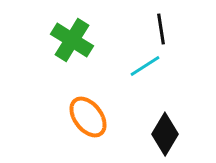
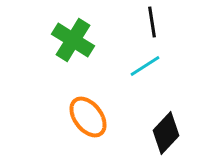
black line: moved 9 px left, 7 px up
green cross: moved 1 px right
black diamond: moved 1 px right, 1 px up; rotated 12 degrees clockwise
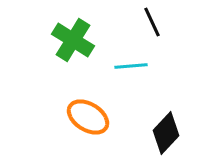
black line: rotated 16 degrees counterclockwise
cyan line: moved 14 px left; rotated 28 degrees clockwise
orange ellipse: rotated 21 degrees counterclockwise
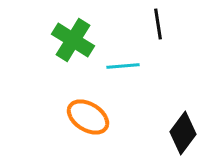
black line: moved 6 px right, 2 px down; rotated 16 degrees clockwise
cyan line: moved 8 px left
black diamond: moved 17 px right; rotated 6 degrees counterclockwise
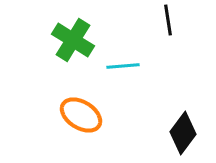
black line: moved 10 px right, 4 px up
orange ellipse: moved 7 px left, 2 px up
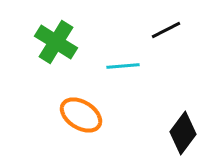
black line: moved 2 px left, 10 px down; rotated 72 degrees clockwise
green cross: moved 17 px left, 2 px down
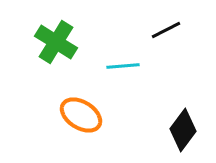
black diamond: moved 3 px up
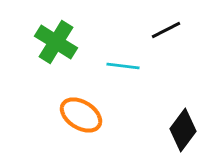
cyan line: rotated 12 degrees clockwise
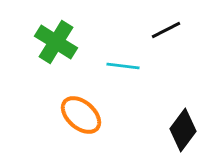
orange ellipse: rotated 9 degrees clockwise
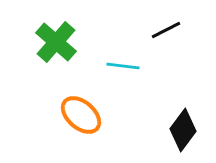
green cross: rotated 9 degrees clockwise
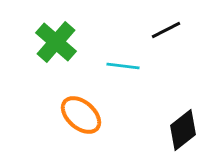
black diamond: rotated 15 degrees clockwise
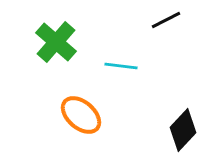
black line: moved 10 px up
cyan line: moved 2 px left
black diamond: rotated 9 degrees counterclockwise
